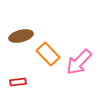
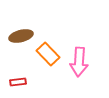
pink arrow: rotated 40 degrees counterclockwise
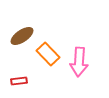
brown ellipse: moved 1 px right; rotated 20 degrees counterclockwise
red rectangle: moved 1 px right, 1 px up
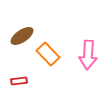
pink arrow: moved 9 px right, 7 px up
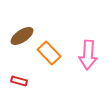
orange rectangle: moved 1 px right, 1 px up
red rectangle: rotated 21 degrees clockwise
